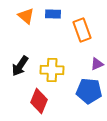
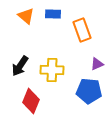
red diamond: moved 8 px left
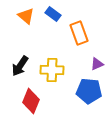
blue rectangle: rotated 35 degrees clockwise
orange rectangle: moved 3 px left, 3 px down
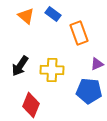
red diamond: moved 4 px down
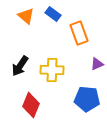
blue pentagon: moved 2 px left, 8 px down
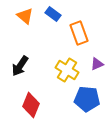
orange triangle: moved 1 px left
yellow cross: moved 15 px right; rotated 30 degrees clockwise
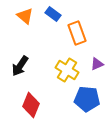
orange rectangle: moved 2 px left
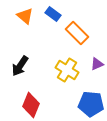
orange rectangle: rotated 25 degrees counterclockwise
blue pentagon: moved 4 px right, 5 px down
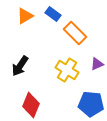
orange triangle: rotated 48 degrees clockwise
orange rectangle: moved 2 px left
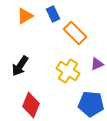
blue rectangle: rotated 28 degrees clockwise
yellow cross: moved 1 px right, 1 px down
